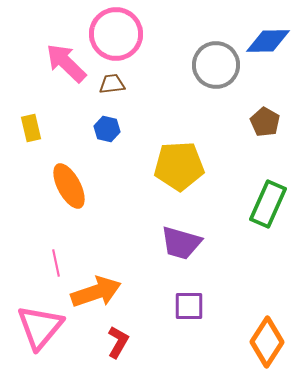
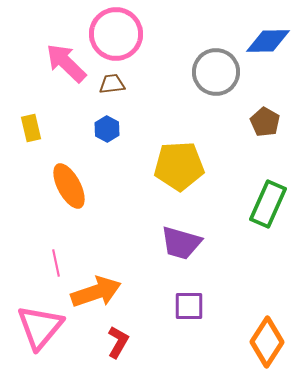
gray circle: moved 7 px down
blue hexagon: rotated 15 degrees clockwise
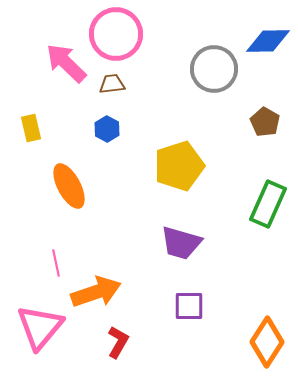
gray circle: moved 2 px left, 3 px up
yellow pentagon: rotated 15 degrees counterclockwise
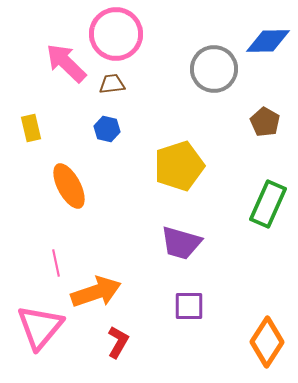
blue hexagon: rotated 15 degrees counterclockwise
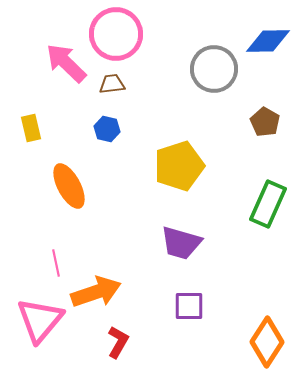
pink triangle: moved 7 px up
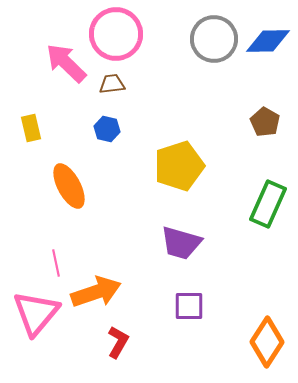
gray circle: moved 30 px up
pink triangle: moved 4 px left, 7 px up
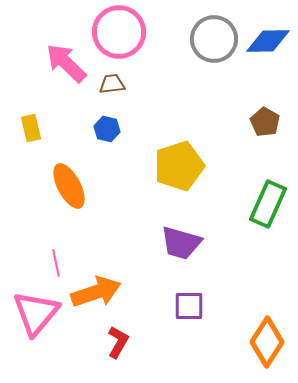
pink circle: moved 3 px right, 2 px up
